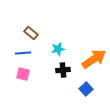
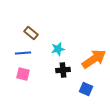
blue square: rotated 24 degrees counterclockwise
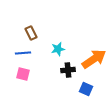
brown rectangle: rotated 24 degrees clockwise
black cross: moved 5 px right
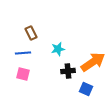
orange arrow: moved 1 px left, 3 px down
black cross: moved 1 px down
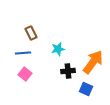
orange arrow: rotated 20 degrees counterclockwise
pink square: moved 2 px right; rotated 24 degrees clockwise
